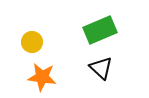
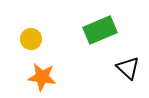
yellow circle: moved 1 px left, 3 px up
black triangle: moved 27 px right
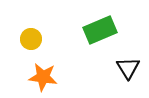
black triangle: rotated 15 degrees clockwise
orange star: moved 1 px right
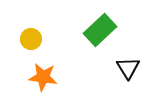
green rectangle: rotated 20 degrees counterclockwise
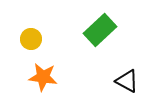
black triangle: moved 1 px left, 13 px down; rotated 30 degrees counterclockwise
